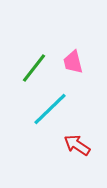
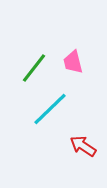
red arrow: moved 6 px right, 1 px down
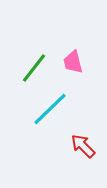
red arrow: rotated 12 degrees clockwise
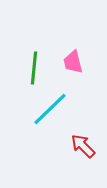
green line: rotated 32 degrees counterclockwise
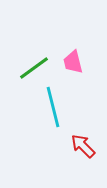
green line: rotated 48 degrees clockwise
cyan line: moved 3 px right, 2 px up; rotated 60 degrees counterclockwise
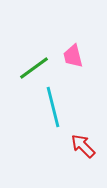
pink trapezoid: moved 6 px up
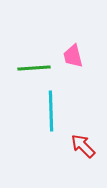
green line: rotated 32 degrees clockwise
cyan line: moved 2 px left, 4 px down; rotated 12 degrees clockwise
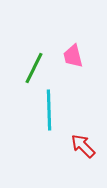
green line: rotated 60 degrees counterclockwise
cyan line: moved 2 px left, 1 px up
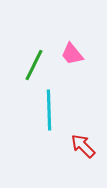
pink trapezoid: moved 1 px left, 2 px up; rotated 25 degrees counterclockwise
green line: moved 3 px up
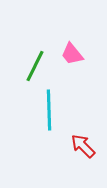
green line: moved 1 px right, 1 px down
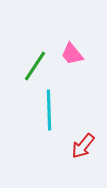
green line: rotated 8 degrees clockwise
red arrow: rotated 96 degrees counterclockwise
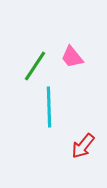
pink trapezoid: moved 3 px down
cyan line: moved 3 px up
